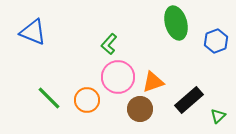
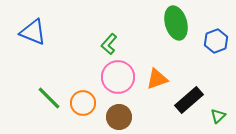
orange triangle: moved 4 px right, 3 px up
orange circle: moved 4 px left, 3 px down
brown circle: moved 21 px left, 8 px down
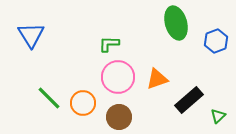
blue triangle: moved 2 px left, 3 px down; rotated 36 degrees clockwise
green L-shape: rotated 50 degrees clockwise
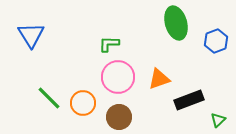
orange triangle: moved 2 px right
black rectangle: rotated 20 degrees clockwise
green triangle: moved 4 px down
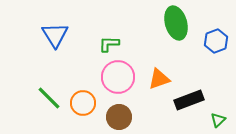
blue triangle: moved 24 px right
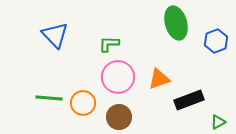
blue triangle: rotated 12 degrees counterclockwise
green line: rotated 40 degrees counterclockwise
green triangle: moved 2 px down; rotated 14 degrees clockwise
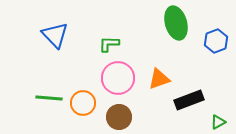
pink circle: moved 1 px down
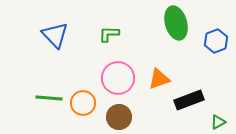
green L-shape: moved 10 px up
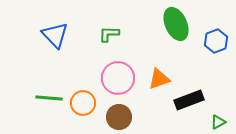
green ellipse: moved 1 px down; rotated 8 degrees counterclockwise
